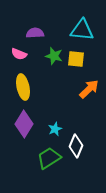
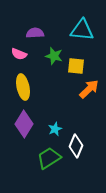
yellow square: moved 7 px down
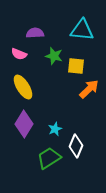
yellow ellipse: rotated 20 degrees counterclockwise
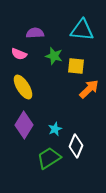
purple diamond: moved 1 px down
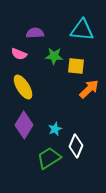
green star: rotated 12 degrees counterclockwise
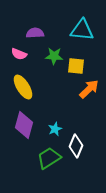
purple diamond: rotated 16 degrees counterclockwise
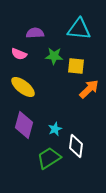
cyan triangle: moved 3 px left, 1 px up
yellow ellipse: rotated 20 degrees counterclockwise
white diamond: rotated 15 degrees counterclockwise
